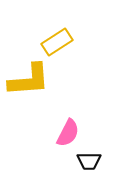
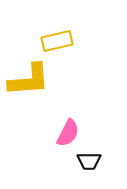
yellow rectangle: moved 1 px up; rotated 20 degrees clockwise
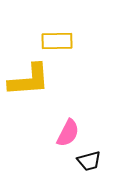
yellow rectangle: rotated 12 degrees clockwise
black trapezoid: rotated 15 degrees counterclockwise
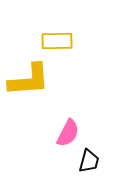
black trapezoid: rotated 60 degrees counterclockwise
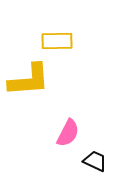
black trapezoid: moved 6 px right; rotated 80 degrees counterclockwise
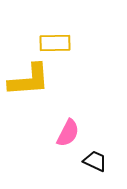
yellow rectangle: moved 2 px left, 2 px down
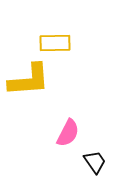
black trapezoid: moved 1 px down; rotated 30 degrees clockwise
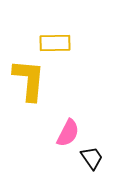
yellow L-shape: rotated 81 degrees counterclockwise
black trapezoid: moved 3 px left, 4 px up
